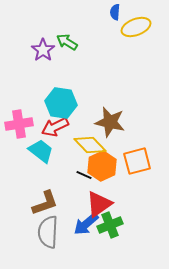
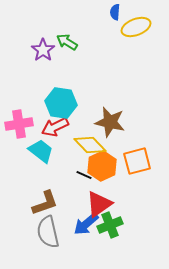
gray semicircle: rotated 16 degrees counterclockwise
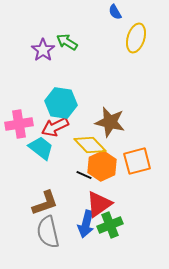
blue semicircle: rotated 35 degrees counterclockwise
yellow ellipse: moved 11 px down; rotated 52 degrees counterclockwise
cyan trapezoid: moved 3 px up
blue arrow: rotated 36 degrees counterclockwise
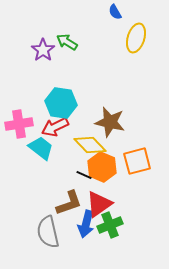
orange hexagon: moved 1 px down; rotated 12 degrees counterclockwise
brown L-shape: moved 24 px right
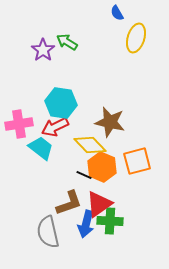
blue semicircle: moved 2 px right, 1 px down
green cross: moved 4 px up; rotated 25 degrees clockwise
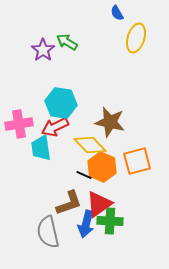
cyan trapezoid: rotated 136 degrees counterclockwise
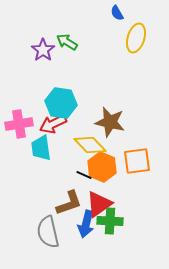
red arrow: moved 2 px left, 3 px up
orange square: rotated 8 degrees clockwise
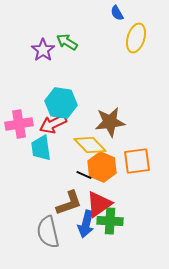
brown star: rotated 20 degrees counterclockwise
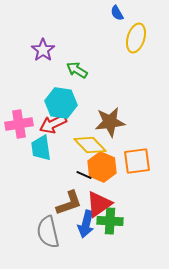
green arrow: moved 10 px right, 28 px down
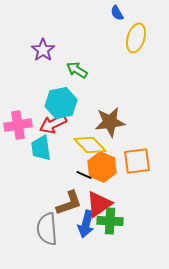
cyan hexagon: rotated 20 degrees counterclockwise
pink cross: moved 1 px left, 1 px down
gray semicircle: moved 1 px left, 3 px up; rotated 8 degrees clockwise
